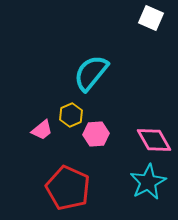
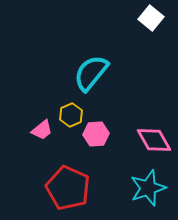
white square: rotated 15 degrees clockwise
cyan star: moved 6 px down; rotated 9 degrees clockwise
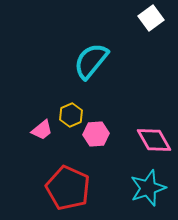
white square: rotated 15 degrees clockwise
cyan semicircle: moved 12 px up
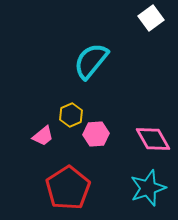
pink trapezoid: moved 1 px right, 6 px down
pink diamond: moved 1 px left, 1 px up
red pentagon: rotated 15 degrees clockwise
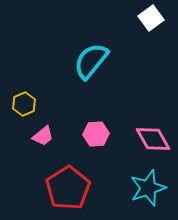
yellow hexagon: moved 47 px left, 11 px up
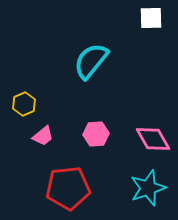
white square: rotated 35 degrees clockwise
red pentagon: rotated 27 degrees clockwise
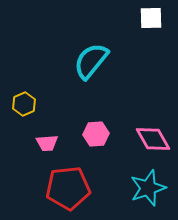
pink trapezoid: moved 4 px right, 7 px down; rotated 35 degrees clockwise
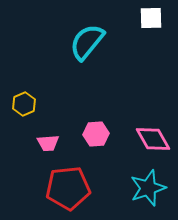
cyan semicircle: moved 4 px left, 19 px up
pink trapezoid: moved 1 px right
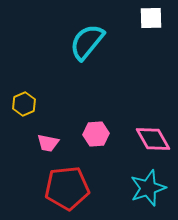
pink trapezoid: rotated 15 degrees clockwise
red pentagon: moved 1 px left
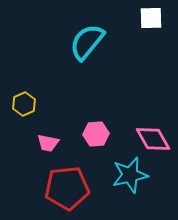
cyan star: moved 18 px left, 13 px up; rotated 6 degrees clockwise
